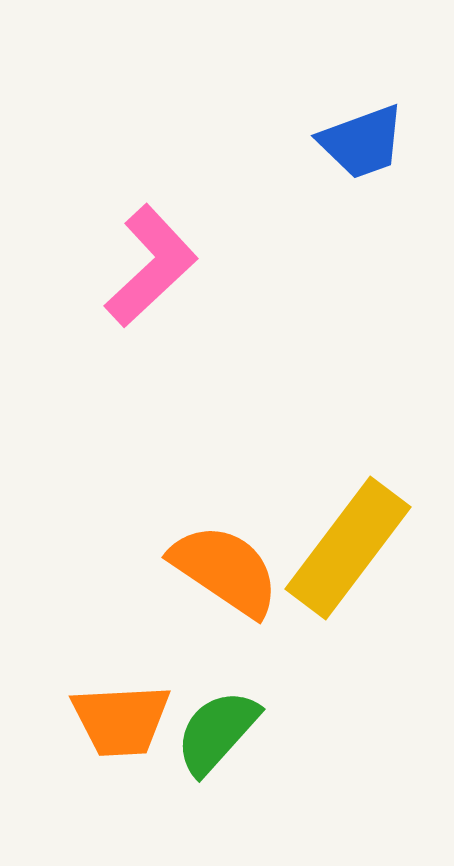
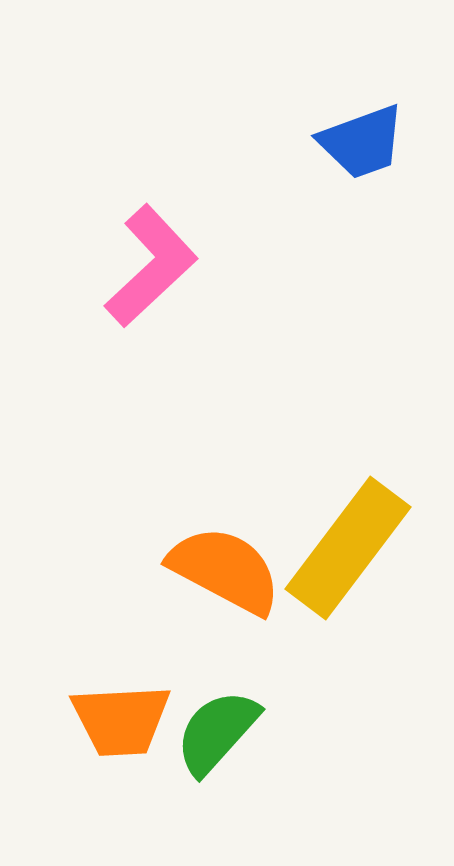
orange semicircle: rotated 6 degrees counterclockwise
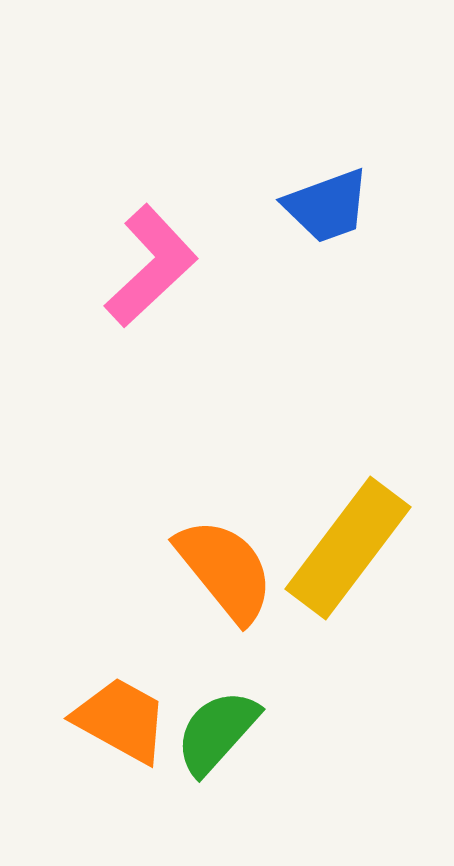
blue trapezoid: moved 35 px left, 64 px down
orange semicircle: rotated 23 degrees clockwise
orange trapezoid: rotated 148 degrees counterclockwise
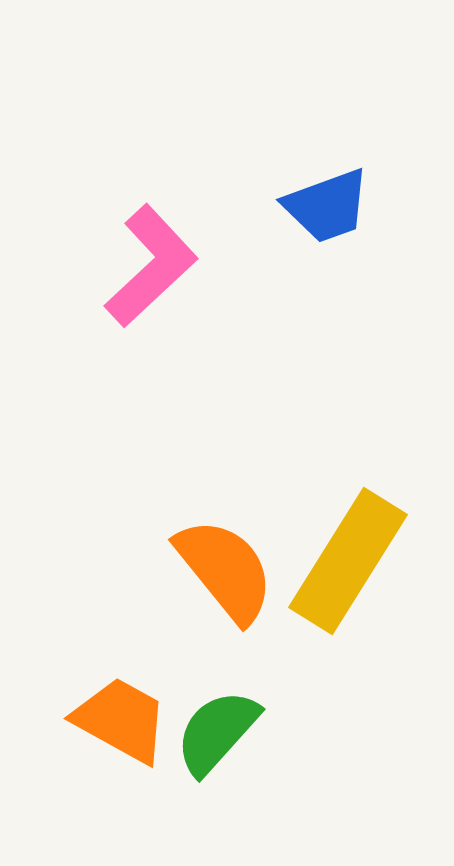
yellow rectangle: moved 13 px down; rotated 5 degrees counterclockwise
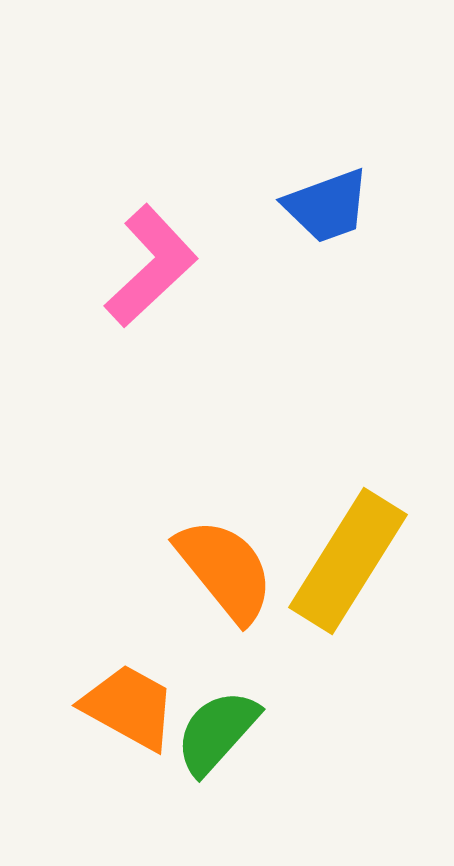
orange trapezoid: moved 8 px right, 13 px up
